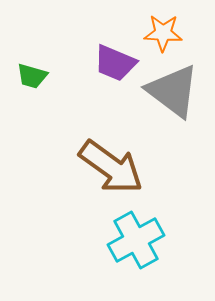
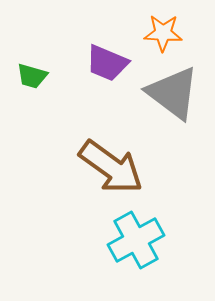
purple trapezoid: moved 8 px left
gray triangle: moved 2 px down
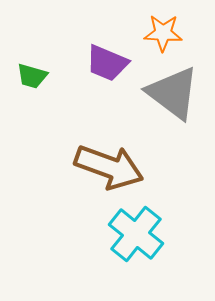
brown arrow: moved 2 px left; rotated 16 degrees counterclockwise
cyan cross: moved 6 px up; rotated 22 degrees counterclockwise
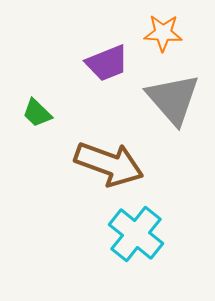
purple trapezoid: rotated 45 degrees counterclockwise
green trapezoid: moved 5 px right, 37 px down; rotated 28 degrees clockwise
gray triangle: moved 6 px down; rotated 12 degrees clockwise
brown arrow: moved 3 px up
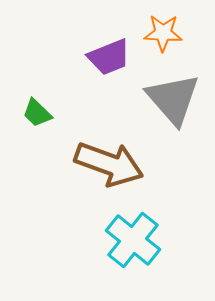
purple trapezoid: moved 2 px right, 6 px up
cyan cross: moved 3 px left, 6 px down
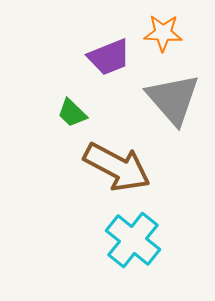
green trapezoid: moved 35 px right
brown arrow: moved 8 px right, 3 px down; rotated 8 degrees clockwise
